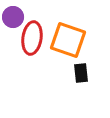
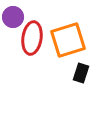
orange square: rotated 36 degrees counterclockwise
black rectangle: rotated 24 degrees clockwise
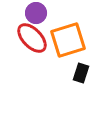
purple circle: moved 23 px right, 4 px up
red ellipse: rotated 52 degrees counterclockwise
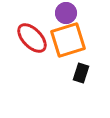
purple circle: moved 30 px right
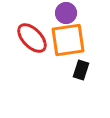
orange square: rotated 9 degrees clockwise
black rectangle: moved 3 px up
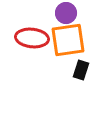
red ellipse: rotated 40 degrees counterclockwise
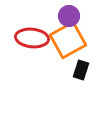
purple circle: moved 3 px right, 3 px down
orange square: rotated 21 degrees counterclockwise
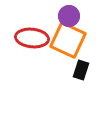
orange square: rotated 36 degrees counterclockwise
